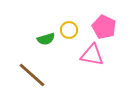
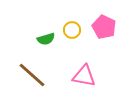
yellow circle: moved 3 px right
pink triangle: moved 8 px left, 21 px down
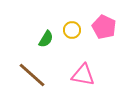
green semicircle: rotated 42 degrees counterclockwise
pink triangle: moved 1 px left, 1 px up
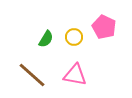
yellow circle: moved 2 px right, 7 px down
pink triangle: moved 8 px left
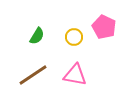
green semicircle: moved 9 px left, 3 px up
brown line: moved 1 px right; rotated 76 degrees counterclockwise
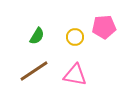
pink pentagon: rotated 30 degrees counterclockwise
yellow circle: moved 1 px right
brown line: moved 1 px right, 4 px up
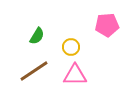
pink pentagon: moved 3 px right, 2 px up
yellow circle: moved 4 px left, 10 px down
pink triangle: rotated 10 degrees counterclockwise
